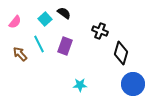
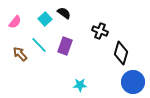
cyan line: moved 1 px down; rotated 18 degrees counterclockwise
blue circle: moved 2 px up
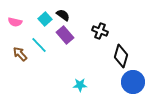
black semicircle: moved 1 px left, 2 px down
pink semicircle: rotated 64 degrees clockwise
purple rectangle: moved 11 px up; rotated 60 degrees counterclockwise
black diamond: moved 3 px down
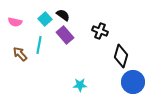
cyan line: rotated 54 degrees clockwise
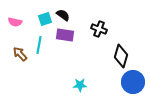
cyan square: rotated 24 degrees clockwise
black cross: moved 1 px left, 2 px up
purple rectangle: rotated 42 degrees counterclockwise
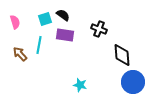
pink semicircle: rotated 120 degrees counterclockwise
black diamond: moved 1 px right, 1 px up; rotated 20 degrees counterclockwise
cyan star: rotated 16 degrees clockwise
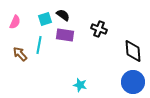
pink semicircle: rotated 40 degrees clockwise
black diamond: moved 11 px right, 4 px up
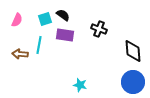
pink semicircle: moved 2 px right, 2 px up
brown arrow: rotated 42 degrees counterclockwise
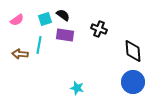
pink semicircle: rotated 32 degrees clockwise
cyan star: moved 3 px left, 3 px down
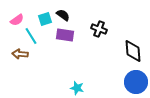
cyan line: moved 8 px left, 9 px up; rotated 42 degrees counterclockwise
blue circle: moved 3 px right
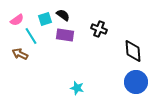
brown arrow: rotated 21 degrees clockwise
